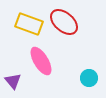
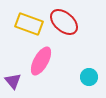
pink ellipse: rotated 60 degrees clockwise
cyan circle: moved 1 px up
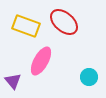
yellow rectangle: moved 3 px left, 2 px down
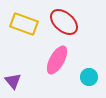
yellow rectangle: moved 2 px left, 2 px up
pink ellipse: moved 16 px right, 1 px up
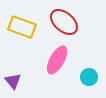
yellow rectangle: moved 2 px left, 3 px down
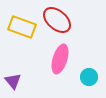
red ellipse: moved 7 px left, 2 px up
pink ellipse: moved 3 px right, 1 px up; rotated 12 degrees counterclockwise
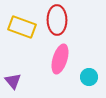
red ellipse: rotated 48 degrees clockwise
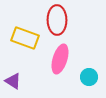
yellow rectangle: moved 3 px right, 11 px down
purple triangle: rotated 18 degrees counterclockwise
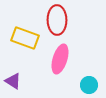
cyan circle: moved 8 px down
